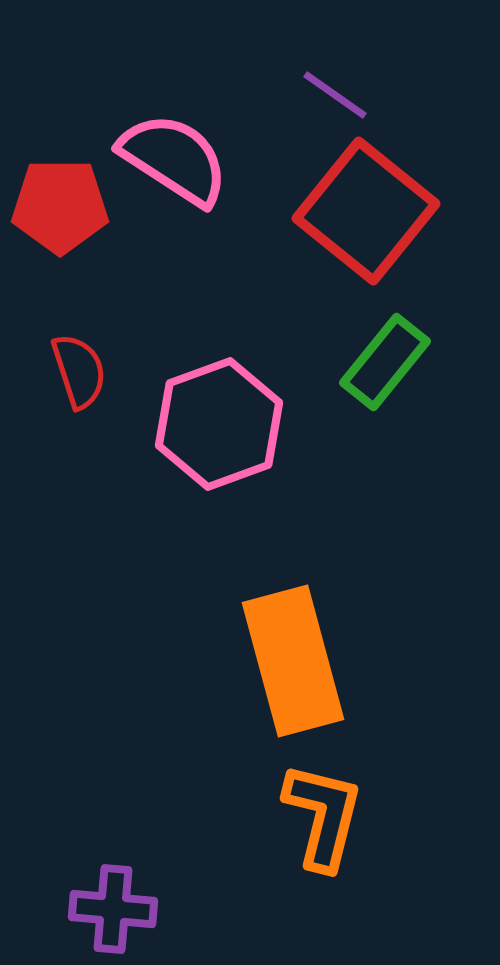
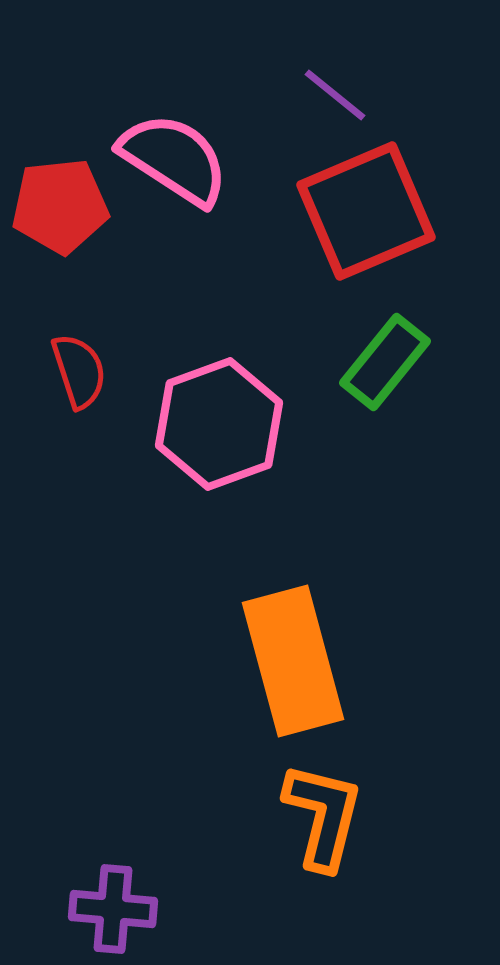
purple line: rotated 4 degrees clockwise
red pentagon: rotated 6 degrees counterclockwise
red square: rotated 28 degrees clockwise
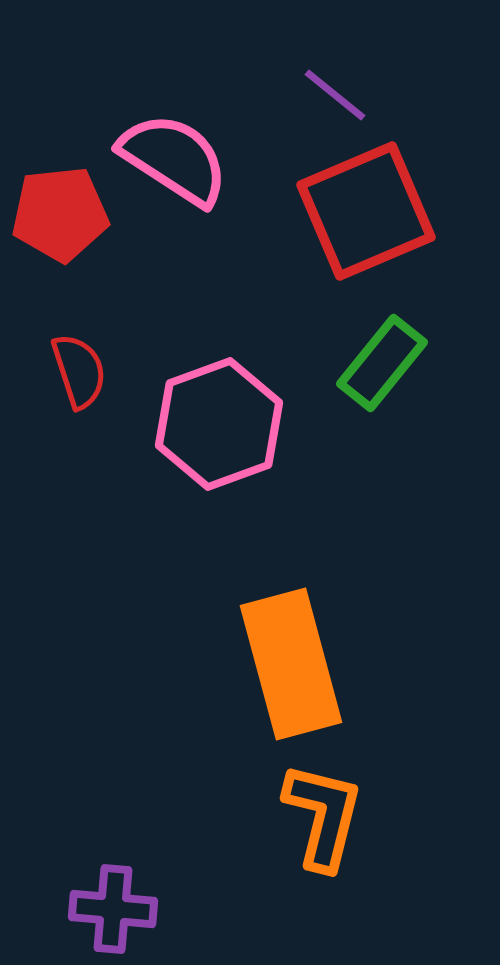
red pentagon: moved 8 px down
green rectangle: moved 3 px left, 1 px down
orange rectangle: moved 2 px left, 3 px down
